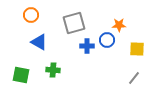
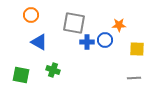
gray square: rotated 25 degrees clockwise
blue circle: moved 2 px left
blue cross: moved 4 px up
green cross: rotated 16 degrees clockwise
gray line: rotated 48 degrees clockwise
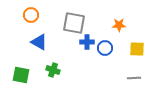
blue circle: moved 8 px down
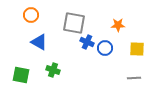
orange star: moved 1 px left
blue cross: rotated 24 degrees clockwise
